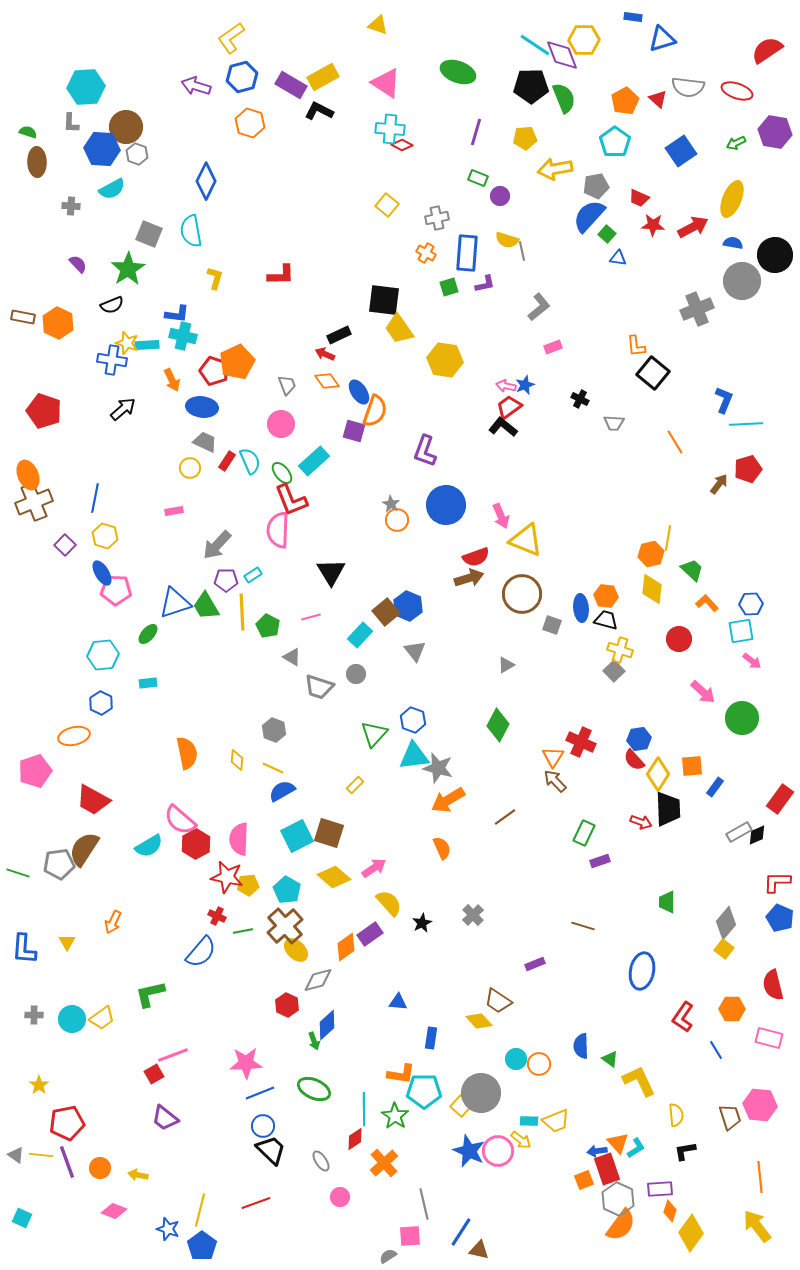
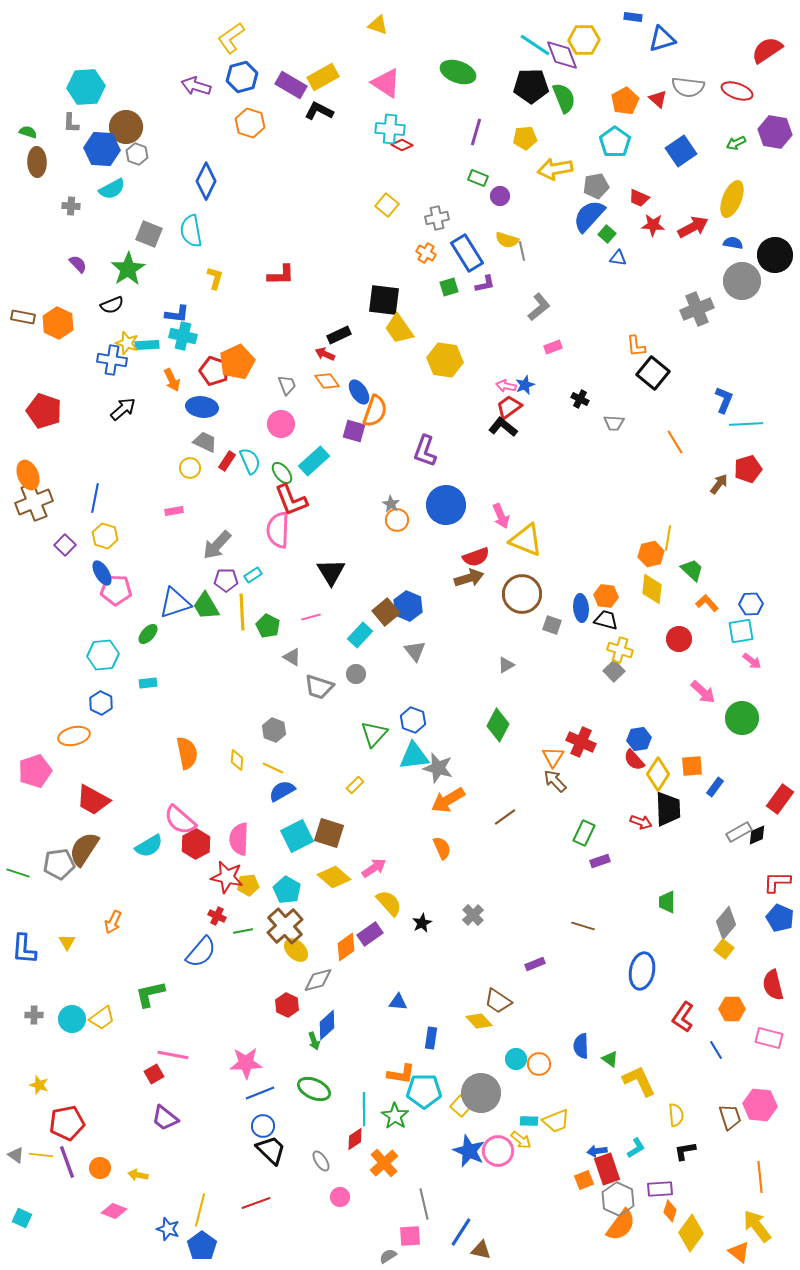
blue rectangle at (467, 253): rotated 36 degrees counterclockwise
pink line at (173, 1055): rotated 32 degrees clockwise
yellow star at (39, 1085): rotated 18 degrees counterclockwise
orange triangle at (618, 1143): moved 121 px right, 109 px down; rotated 10 degrees counterclockwise
brown triangle at (479, 1250): moved 2 px right
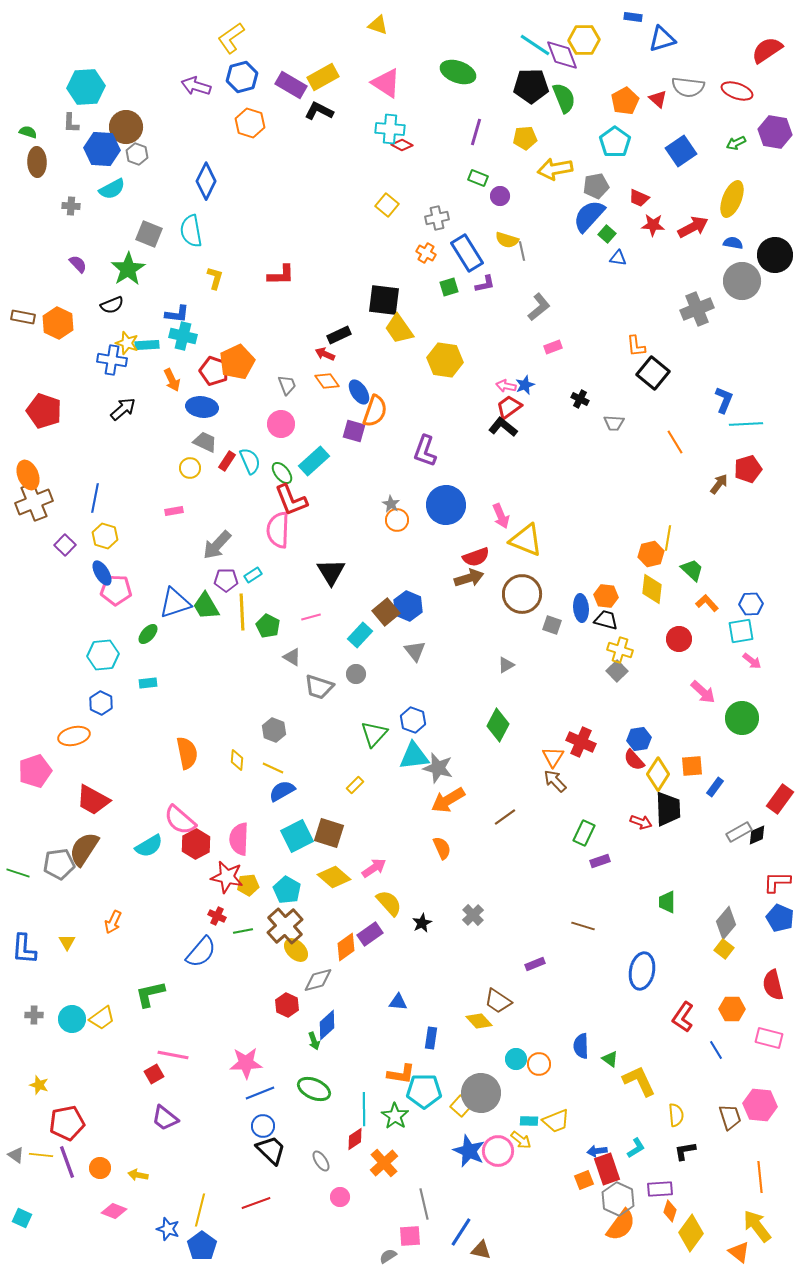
gray square at (614, 671): moved 3 px right
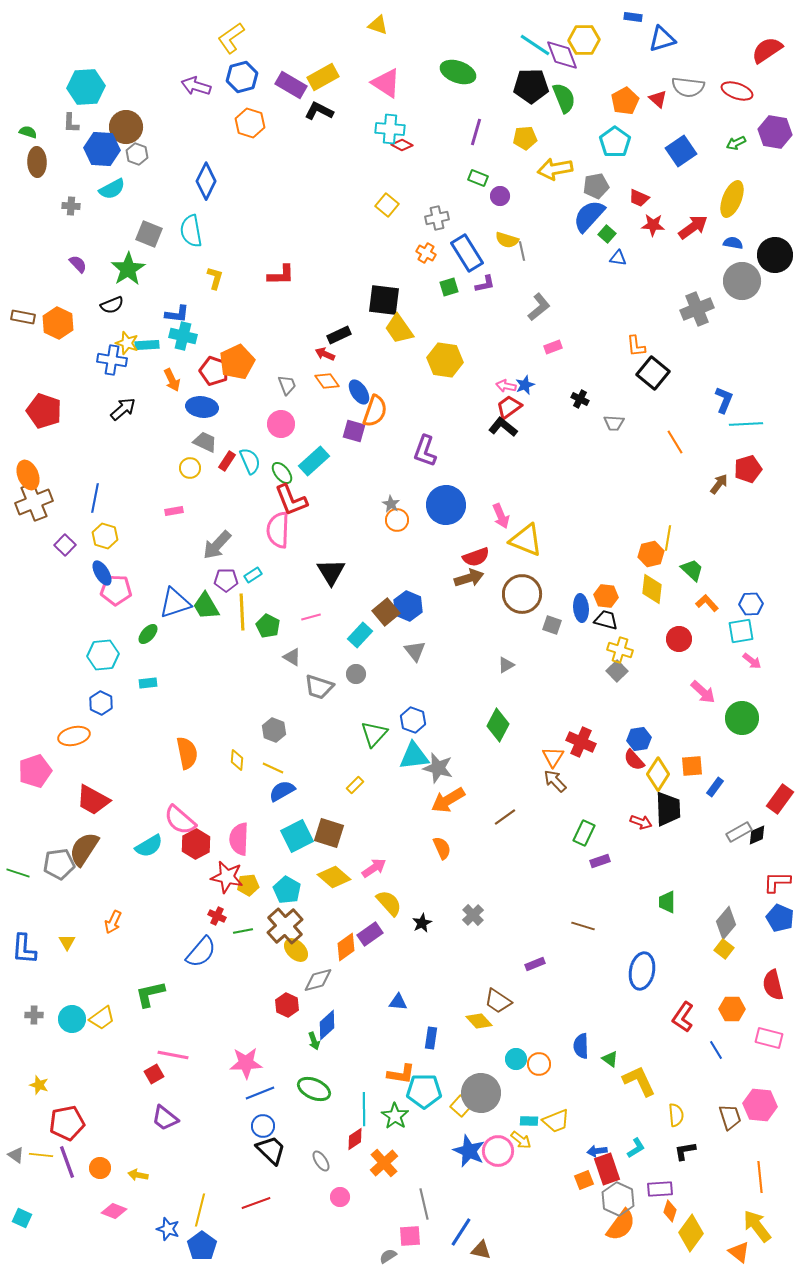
red arrow at (693, 227): rotated 8 degrees counterclockwise
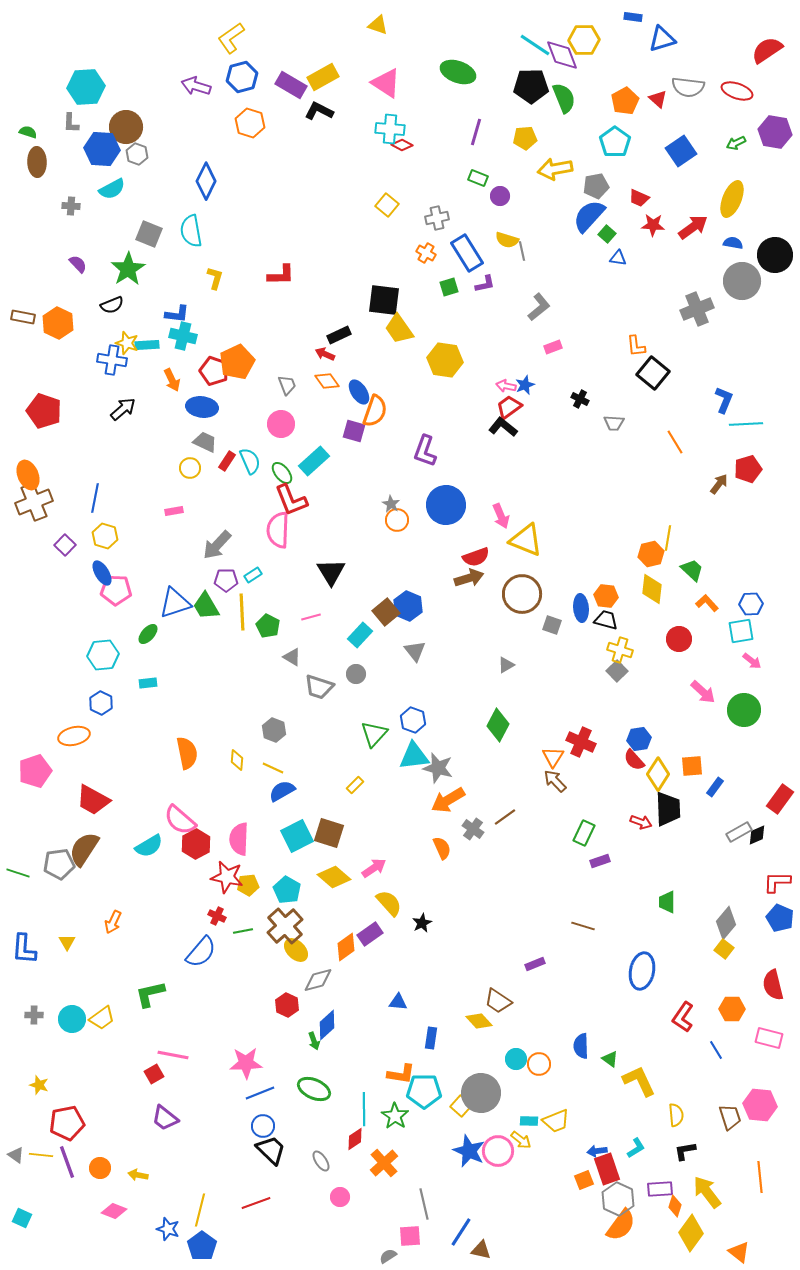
green circle at (742, 718): moved 2 px right, 8 px up
gray cross at (473, 915): moved 86 px up; rotated 10 degrees counterclockwise
orange diamond at (670, 1211): moved 5 px right, 5 px up
yellow arrow at (757, 1226): moved 50 px left, 34 px up
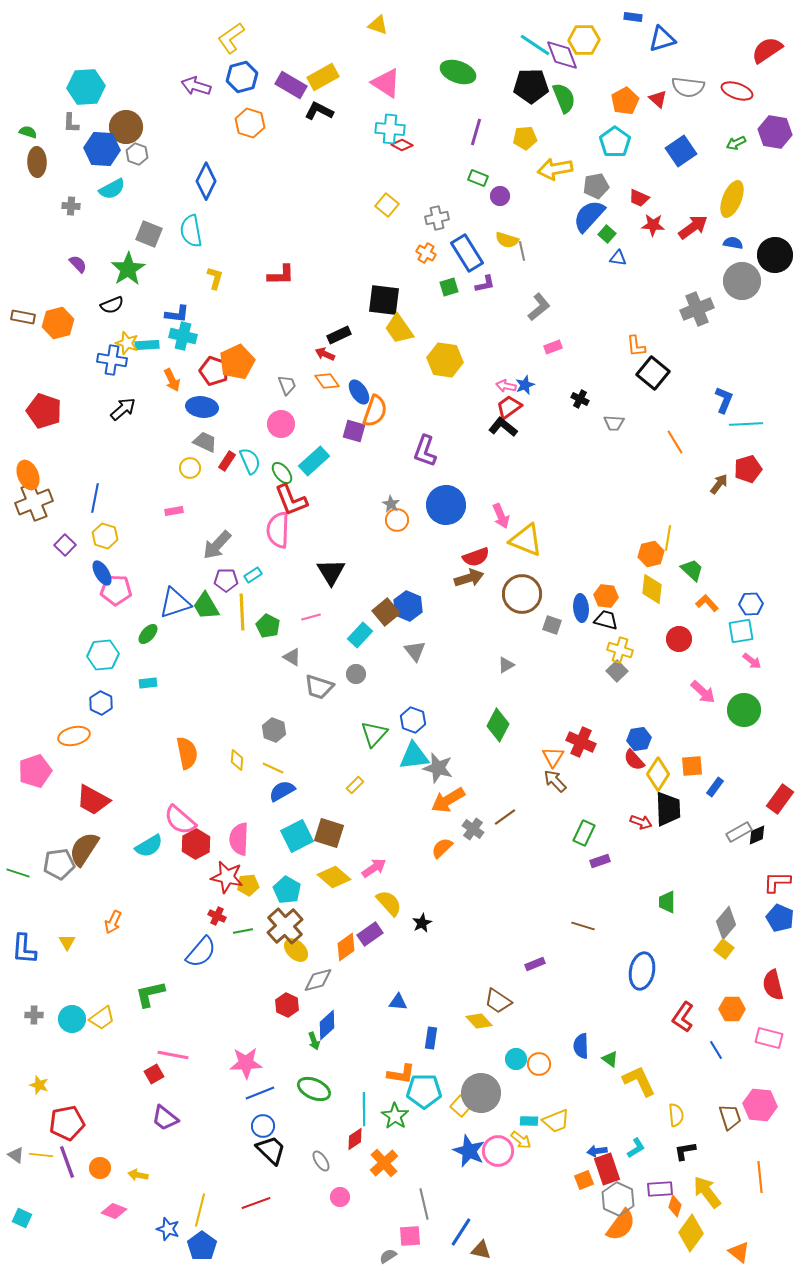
orange hexagon at (58, 323): rotated 20 degrees clockwise
orange semicircle at (442, 848): rotated 110 degrees counterclockwise
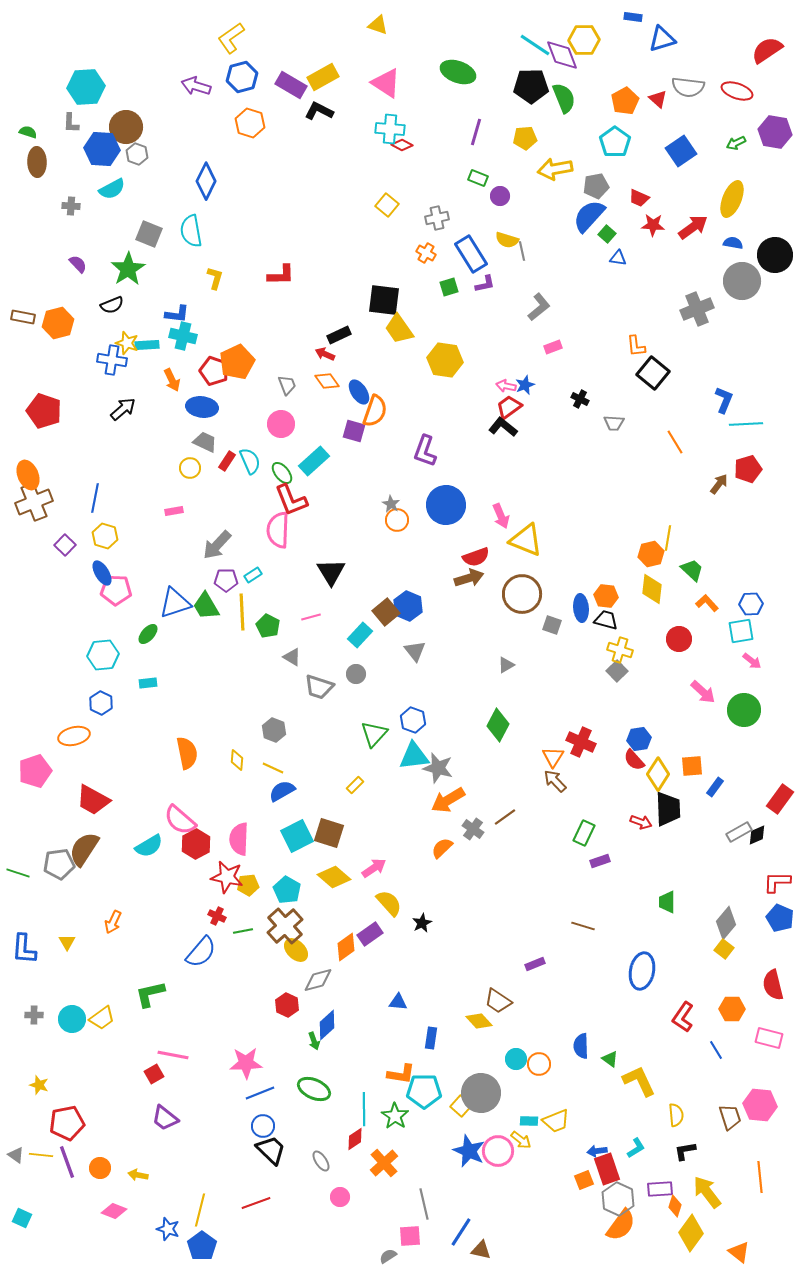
blue rectangle at (467, 253): moved 4 px right, 1 px down
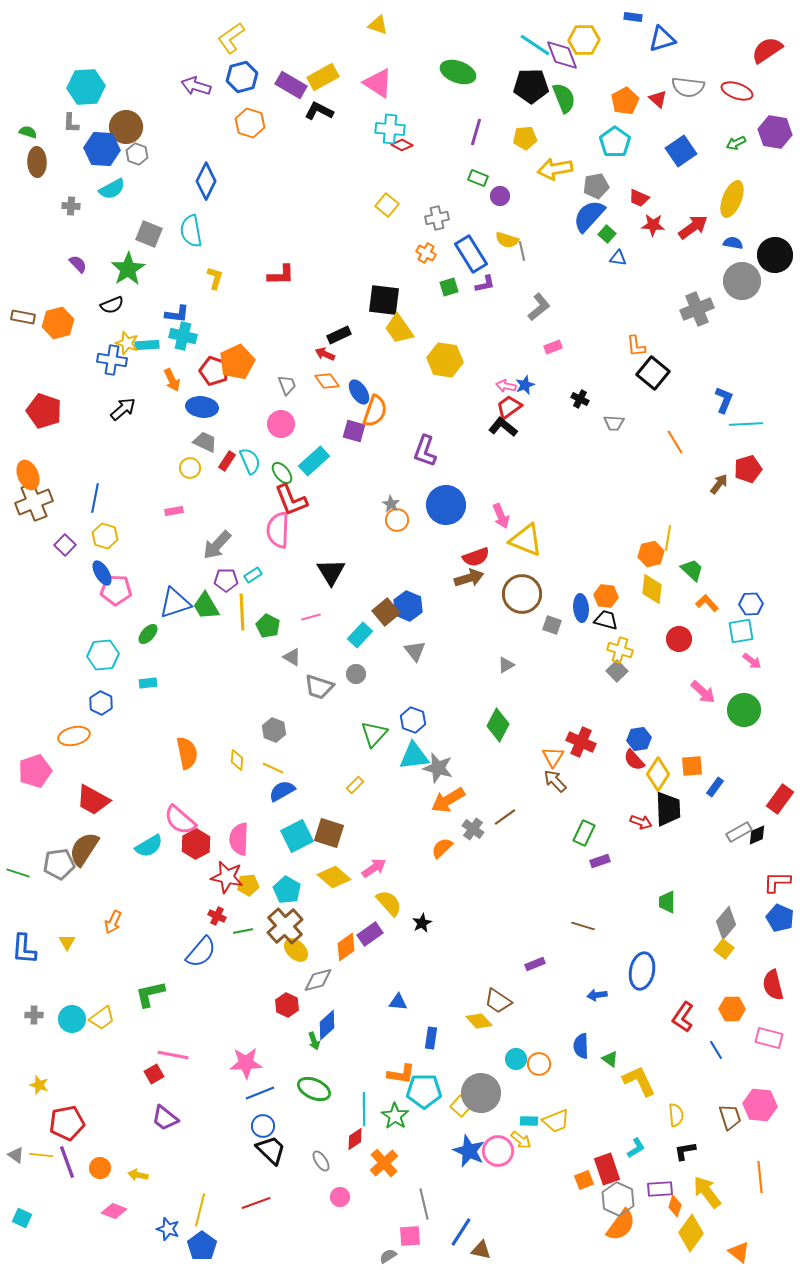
pink triangle at (386, 83): moved 8 px left
blue arrow at (597, 1151): moved 156 px up
